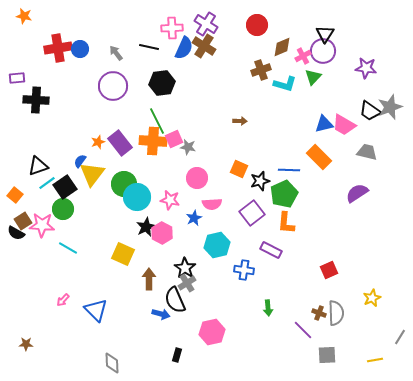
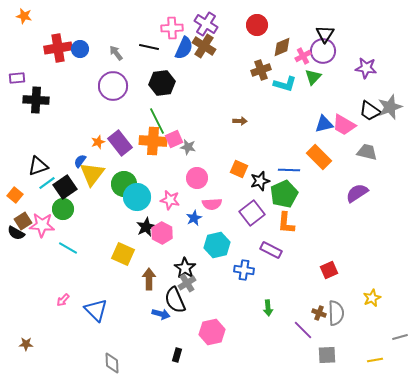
gray line at (400, 337): rotated 42 degrees clockwise
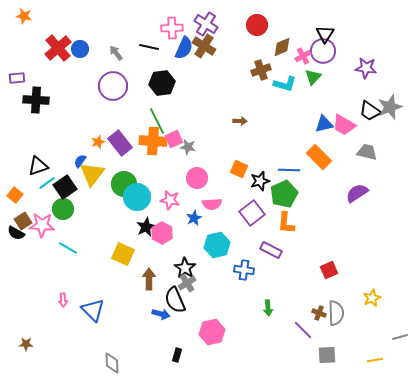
red cross at (58, 48): rotated 32 degrees counterclockwise
pink arrow at (63, 300): rotated 48 degrees counterclockwise
blue triangle at (96, 310): moved 3 px left
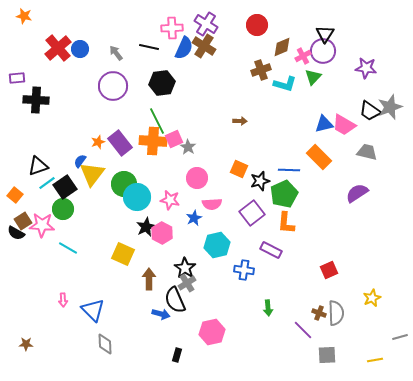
gray star at (188, 147): rotated 21 degrees clockwise
gray diamond at (112, 363): moved 7 px left, 19 px up
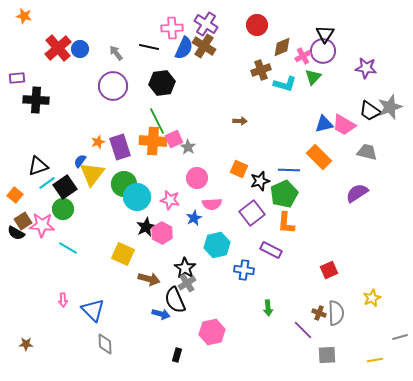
purple rectangle at (120, 143): moved 4 px down; rotated 20 degrees clockwise
brown arrow at (149, 279): rotated 105 degrees clockwise
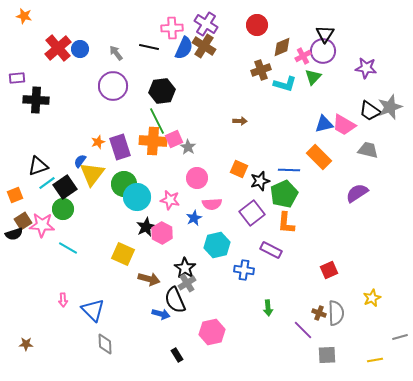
black hexagon at (162, 83): moved 8 px down
gray trapezoid at (367, 152): moved 1 px right, 2 px up
orange square at (15, 195): rotated 28 degrees clockwise
black semicircle at (16, 233): moved 2 px left, 1 px down; rotated 48 degrees counterclockwise
black rectangle at (177, 355): rotated 48 degrees counterclockwise
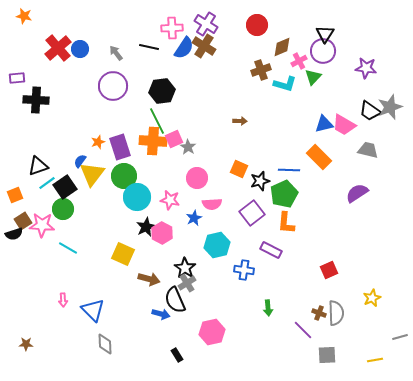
blue semicircle at (184, 48): rotated 10 degrees clockwise
pink cross at (303, 56): moved 4 px left, 5 px down
green circle at (124, 184): moved 8 px up
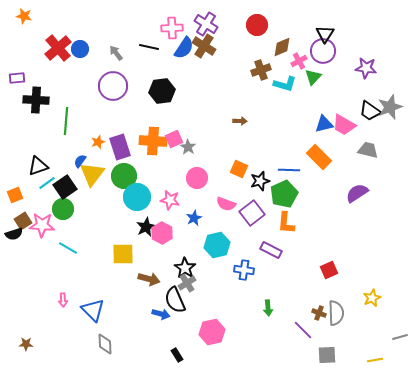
green line at (157, 121): moved 91 px left; rotated 32 degrees clockwise
pink semicircle at (212, 204): moved 14 px right; rotated 24 degrees clockwise
yellow square at (123, 254): rotated 25 degrees counterclockwise
